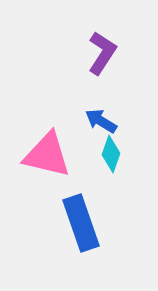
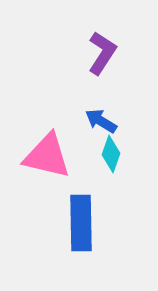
pink triangle: moved 1 px down
blue rectangle: rotated 18 degrees clockwise
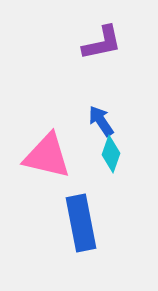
purple L-shape: moved 10 px up; rotated 45 degrees clockwise
blue arrow: rotated 24 degrees clockwise
blue rectangle: rotated 10 degrees counterclockwise
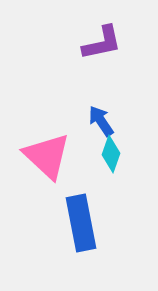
pink triangle: rotated 30 degrees clockwise
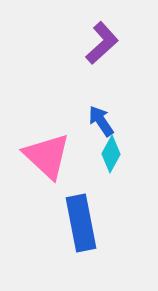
purple L-shape: rotated 30 degrees counterclockwise
cyan diamond: rotated 9 degrees clockwise
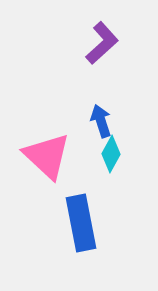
blue arrow: rotated 16 degrees clockwise
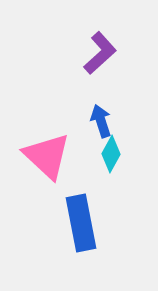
purple L-shape: moved 2 px left, 10 px down
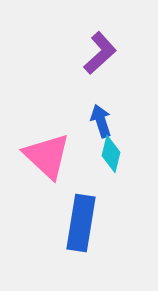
cyan diamond: rotated 15 degrees counterclockwise
blue rectangle: rotated 20 degrees clockwise
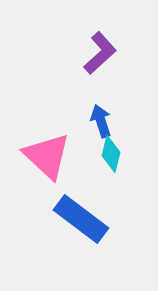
blue rectangle: moved 4 px up; rotated 62 degrees counterclockwise
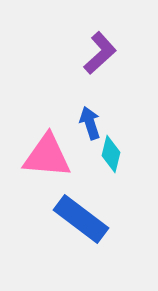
blue arrow: moved 11 px left, 2 px down
pink triangle: rotated 38 degrees counterclockwise
